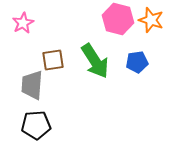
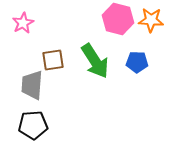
orange star: rotated 15 degrees counterclockwise
blue pentagon: rotated 10 degrees clockwise
black pentagon: moved 3 px left
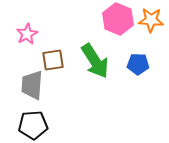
pink hexagon: rotated 8 degrees clockwise
pink star: moved 4 px right, 11 px down
blue pentagon: moved 1 px right, 2 px down
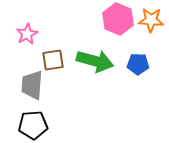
green arrow: rotated 42 degrees counterclockwise
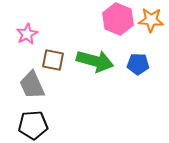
brown square: rotated 20 degrees clockwise
gray trapezoid: rotated 28 degrees counterclockwise
